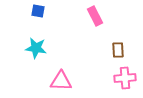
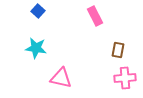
blue square: rotated 32 degrees clockwise
brown rectangle: rotated 14 degrees clockwise
pink triangle: moved 3 px up; rotated 10 degrees clockwise
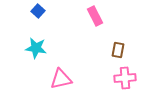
pink triangle: moved 1 px down; rotated 25 degrees counterclockwise
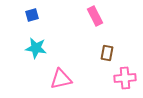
blue square: moved 6 px left, 4 px down; rotated 32 degrees clockwise
brown rectangle: moved 11 px left, 3 px down
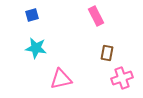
pink rectangle: moved 1 px right
pink cross: moved 3 px left; rotated 15 degrees counterclockwise
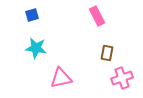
pink rectangle: moved 1 px right
pink triangle: moved 1 px up
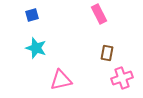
pink rectangle: moved 2 px right, 2 px up
cyan star: rotated 10 degrees clockwise
pink triangle: moved 2 px down
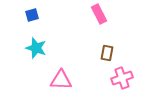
pink triangle: rotated 15 degrees clockwise
